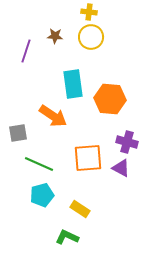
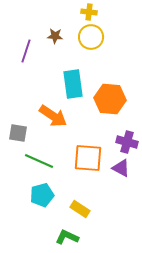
gray square: rotated 18 degrees clockwise
orange square: rotated 8 degrees clockwise
green line: moved 3 px up
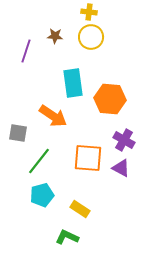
cyan rectangle: moved 1 px up
purple cross: moved 3 px left, 2 px up; rotated 15 degrees clockwise
green line: rotated 76 degrees counterclockwise
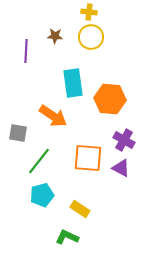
purple line: rotated 15 degrees counterclockwise
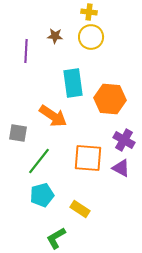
green L-shape: moved 11 px left, 1 px down; rotated 55 degrees counterclockwise
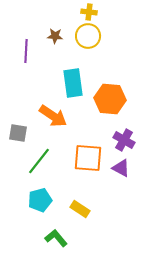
yellow circle: moved 3 px left, 1 px up
cyan pentagon: moved 2 px left, 5 px down
green L-shape: rotated 80 degrees clockwise
